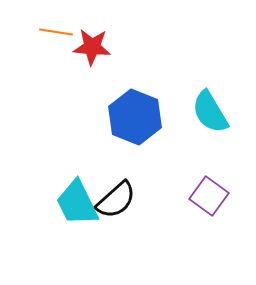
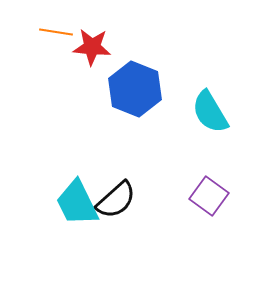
blue hexagon: moved 28 px up
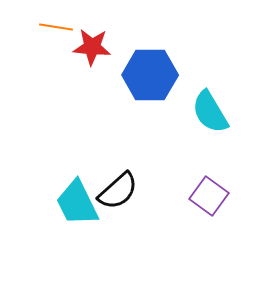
orange line: moved 5 px up
blue hexagon: moved 15 px right, 14 px up; rotated 22 degrees counterclockwise
black semicircle: moved 2 px right, 9 px up
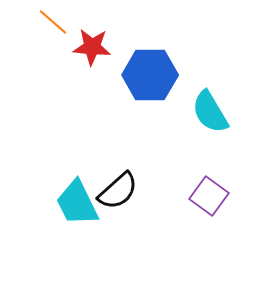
orange line: moved 3 px left, 5 px up; rotated 32 degrees clockwise
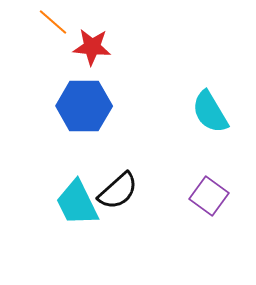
blue hexagon: moved 66 px left, 31 px down
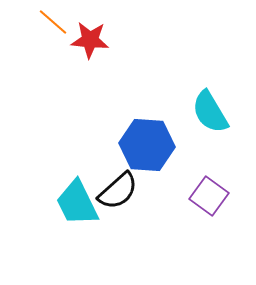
red star: moved 2 px left, 7 px up
blue hexagon: moved 63 px right, 39 px down; rotated 4 degrees clockwise
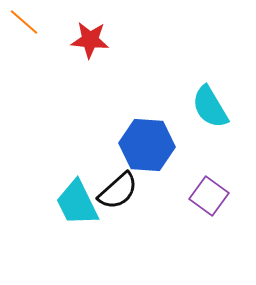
orange line: moved 29 px left
cyan semicircle: moved 5 px up
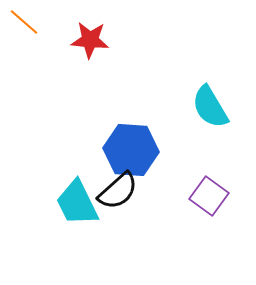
blue hexagon: moved 16 px left, 5 px down
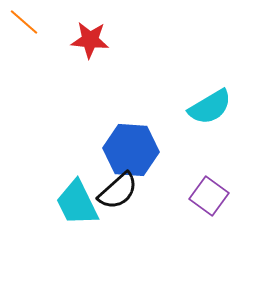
cyan semicircle: rotated 90 degrees counterclockwise
